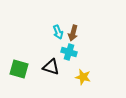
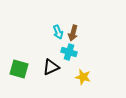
black triangle: rotated 42 degrees counterclockwise
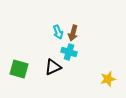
black triangle: moved 2 px right
yellow star: moved 25 px right, 2 px down; rotated 28 degrees counterclockwise
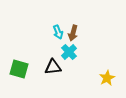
cyan cross: rotated 28 degrees clockwise
black triangle: rotated 18 degrees clockwise
yellow star: moved 1 px left, 1 px up; rotated 14 degrees counterclockwise
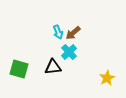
brown arrow: rotated 35 degrees clockwise
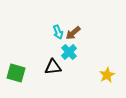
green square: moved 3 px left, 4 px down
yellow star: moved 3 px up
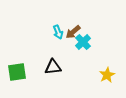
brown arrow: moved 1 px up
cyan cross: moved 14 px right, 10 px up
green square: moved 1 px right, 1 px up; rotated 24 degrees counterclockwise
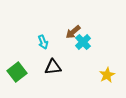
cyan arrow: moved 15 px left, 10 px down
green square: rotated 30 degrees counterclockwise
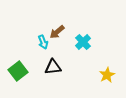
brown arrow: moved 16 px left
green square: moved 1 px right, 1 px up
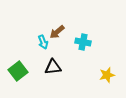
cyan cross: rotated 35 degrees counterclockwise
yellow star: rotated 14 degrees clockwise
